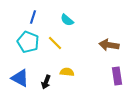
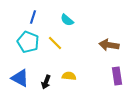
yellow semicircle: moved 2 px right, 4 px down
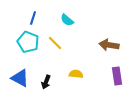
blue line: moved 1 px down
yellow semicircle: moved 7 px right, 2 px up
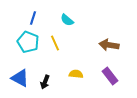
yellow line: rotated 21 degrees clockwise
purple rectangle: moved 7 px left; rotated 30 degrees counterclockwise
black arrow: moved 1 px left
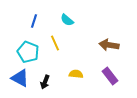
blue line: moved 1 px right, 3 px down
cyan pentagon: moved 10 px down
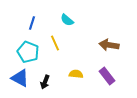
blue line: moved 2 px left, 2 px down
purple rectangle: moved 3 px left
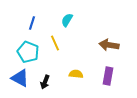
cyan semicircle: rotated 80 degrees clockwise
purple rectangle: moved 1 px right; rotated 48 degrees clockwise
